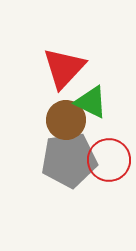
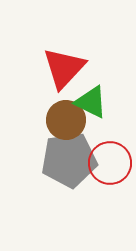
red circle: moved 1 px right, 3 px down
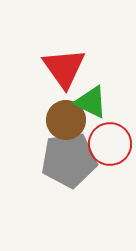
red triangle: rotated 18 degrees counterclockwise
red circle: moved 19 px up
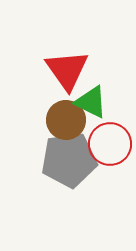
red triangle: moved 3 px right, 2 px down
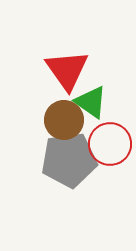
green triangle: rotated 9 degrees clockwise
brown circle: moved 2 px left
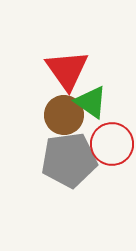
brown circle: moved 5 px up
red circle: moved 2 px right
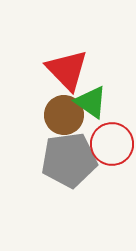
red triangle: rotated 9 degrees counterclockwise
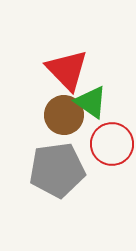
gray pentagon: moved 12 px left, 10 px down
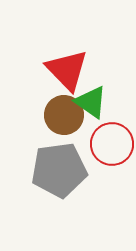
gray pentagon: moved 2 px right
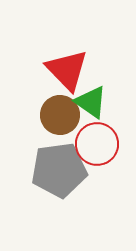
brown circle: moved 4 px left
red circle: moved 15 px left
